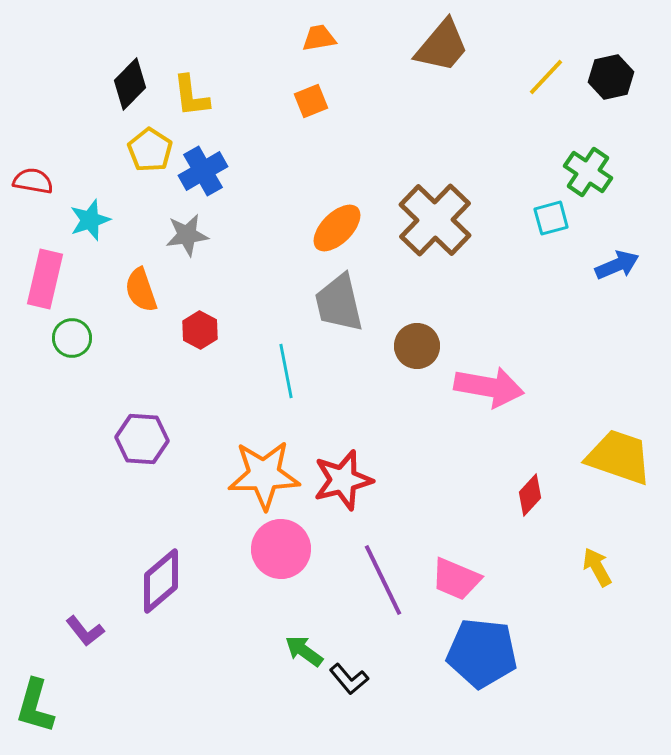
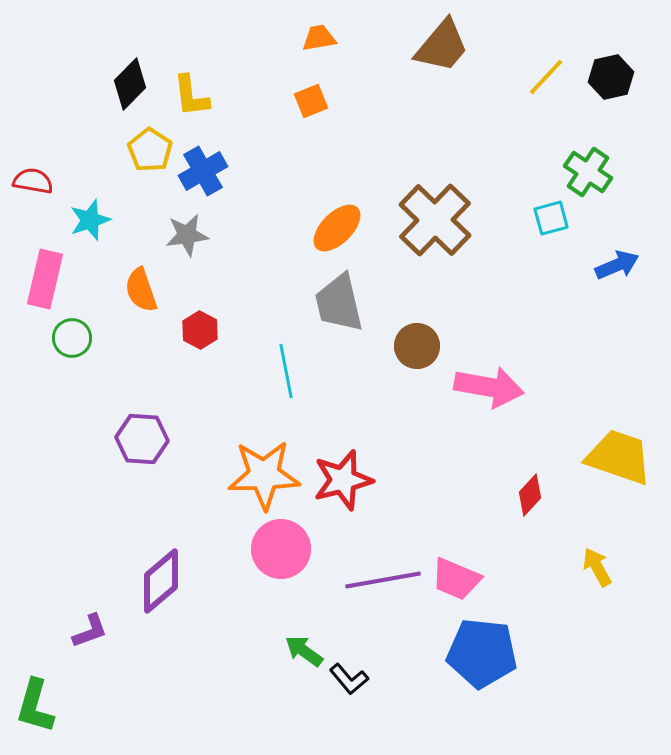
purple line: rotated 74 degrees counterclockwise
purple L-shape: moved 5 px right; rotated 72 degrees counterclockwise
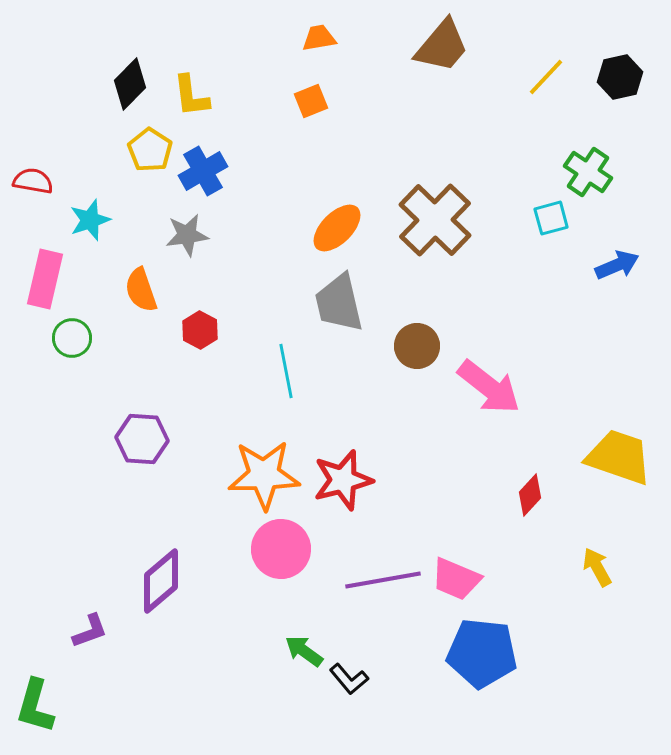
black hexagon: moved 9 px right
pink arrow: rotated 28 degrees clockwise
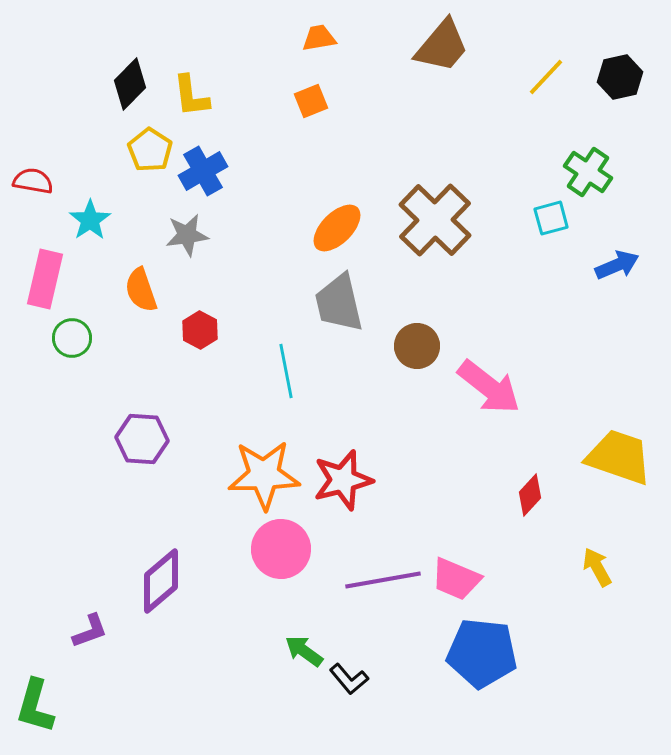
cyan star: rotated 15 degrees counterclockwise
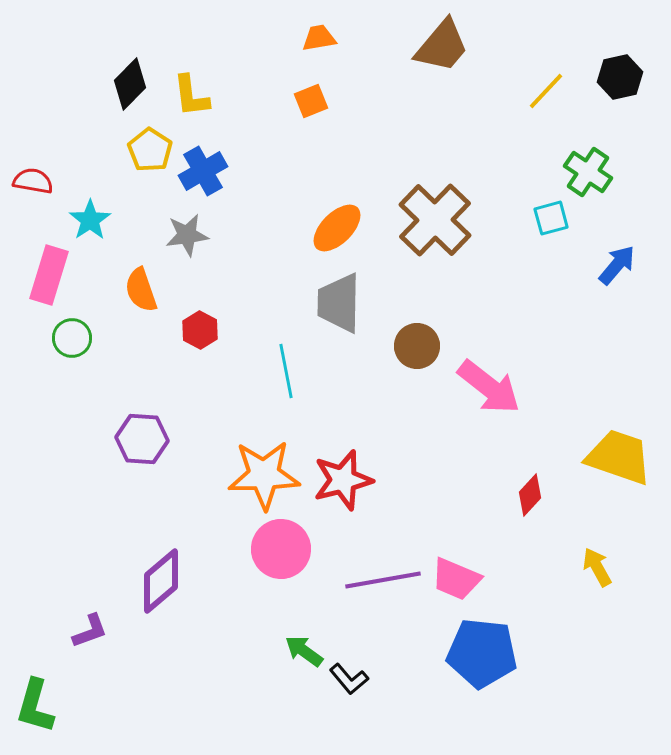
yellow line: moved 14 px down
blue arrow: rotated 27 degrees counterclockwise
pink rectangle: moved 4 px right, 4 px up; rotated 4 degrees clockwise
gray trapezoid: rotated 14 degrees clockwise
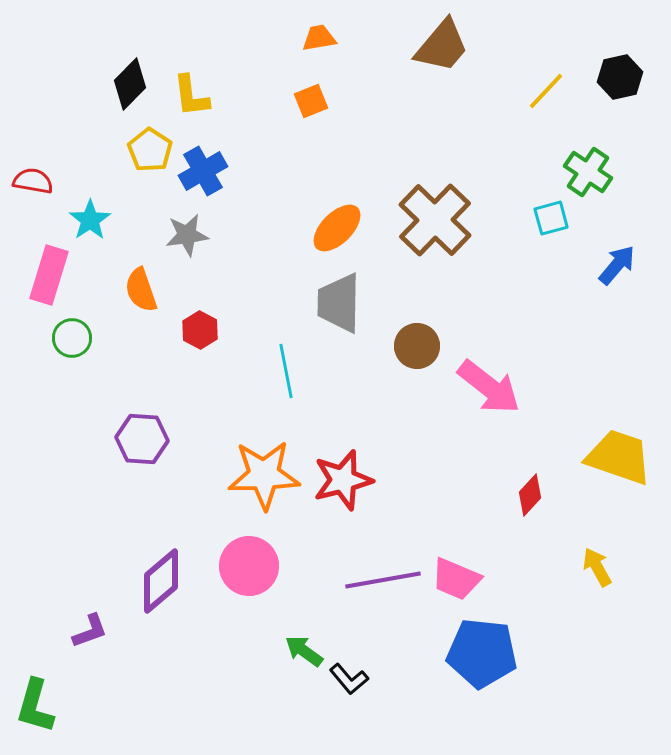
pink circle: moved 32 px left, 17 px down
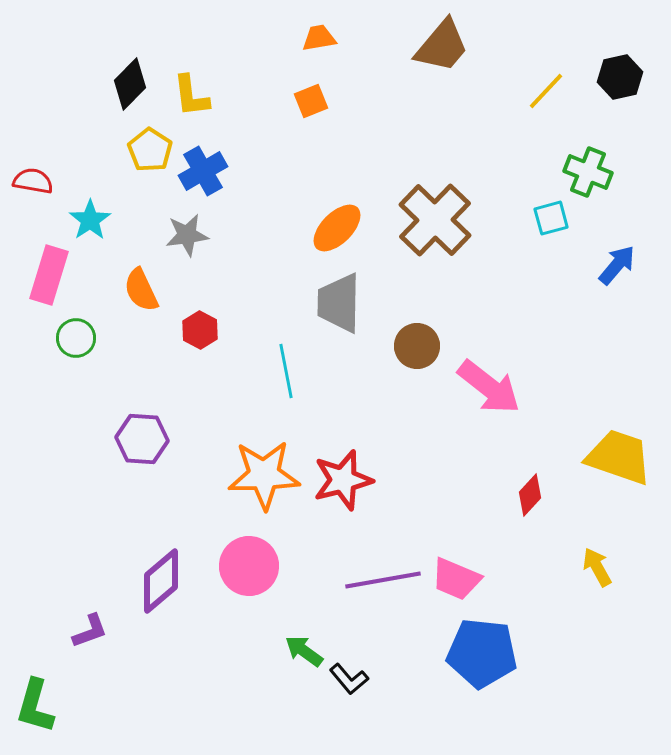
green cross: rotated 12 degrees counterclockwise
orange semicircle: rotated 6 degrees counterclockwise
green circle: moved 4 px right
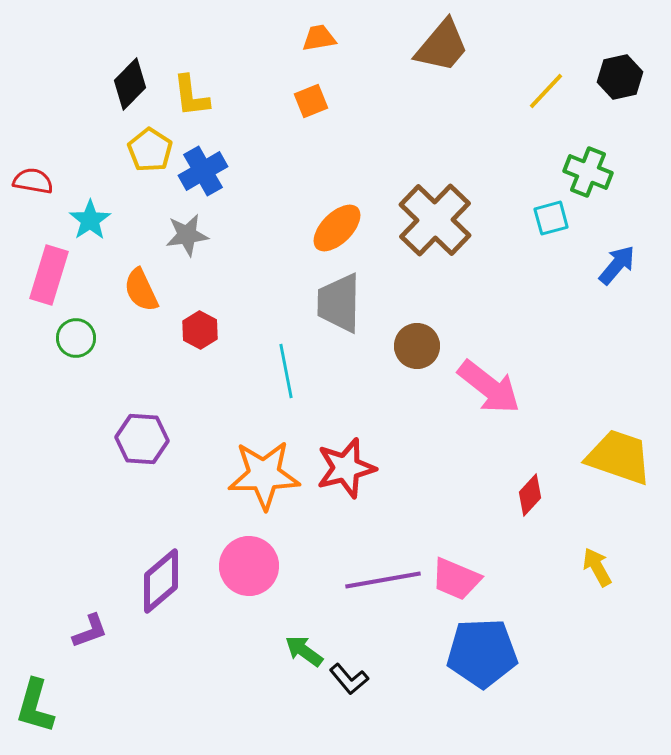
red star: moved 3 px right, 12 px up
blue pentagon: rotated 8 degrees counterclockwise
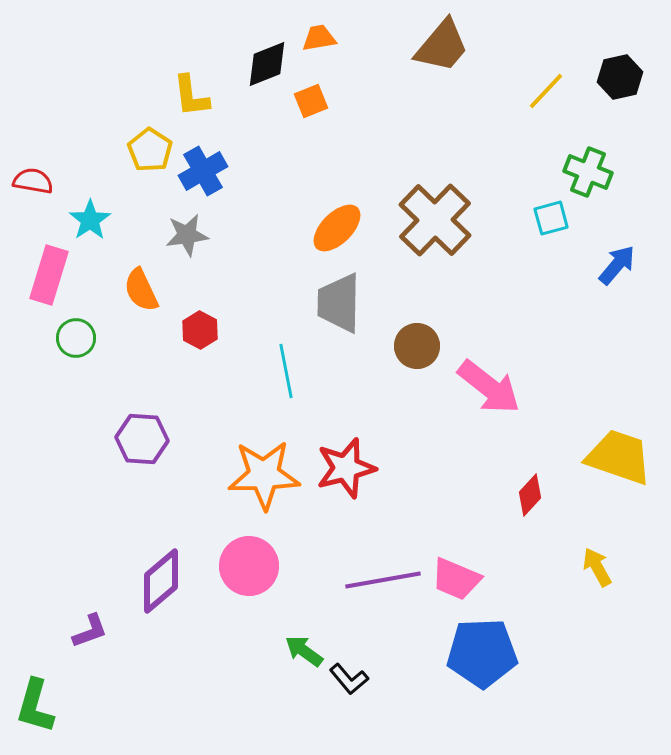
black diamond: moved 137 px right, 20 px up; rotated 24 degrees clockwise
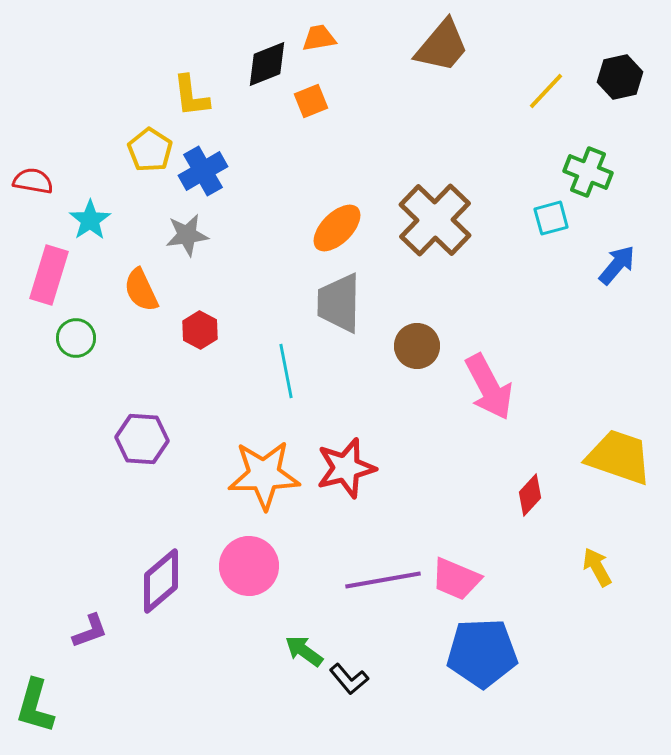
pink arrow: rotated 24 degrees clockwise
